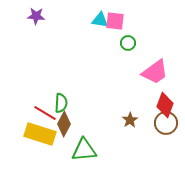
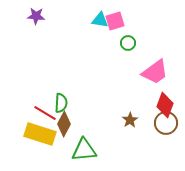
pink square: rotated 24 degrees counterclockwise
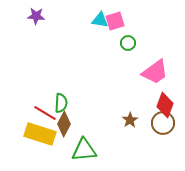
brown circle: moved 3 px left
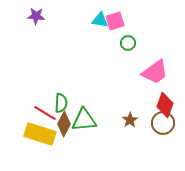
green triangle: moved 30 px up
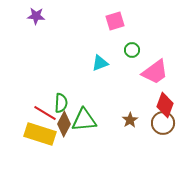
cyan triangle: moved 43 px down; rotated 30 degrees counterclockwise
green circle: moved 4 px right, 7 px down
